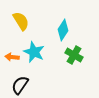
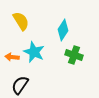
green cross: rotated 12 degrees counterclockwise
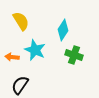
cyan star: moved 1 px right, 2 px up
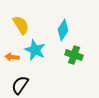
yellow semicircle: moved 4 px down
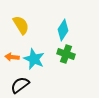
cyan star: moved 1 px left, 9 px down
green cross: moved 8 px left, 1 px up
black semicircle: rotated 18 degrees clockwise
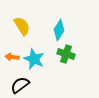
yellow semicircle: moved 1 px right, 1 px down
cyan diamond: moved 4 px left
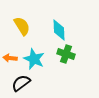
cyan diamond: rotated 35 degrees counterclockwise
orange arrow: moved 2 px left, 1 px down
black semicircle: moved 1 px right, 2 px up
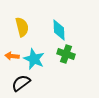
yellow semicircle: moved 1 px down; rotated 18 degrees clockwise
orange arrow: moved 2 px right, 2 px up
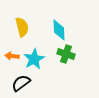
cyan star: rotated 20 degrees clockwise
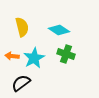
cyan diamond: rotated 55 degrees counterclockwise
cyan star: moved 1 px up
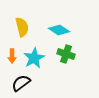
orange arrow: rotated 96 degrees counterclockwise
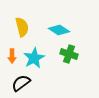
green cross: moved 3 px right
